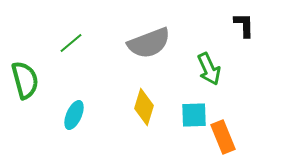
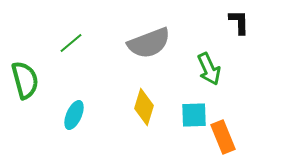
black L-shape: moved 5 px left, 3 px up
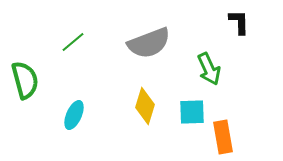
green line: moved 2 px right, 1 px up
yellow diamond: moved 1 px right, 1 px up
cyan square: moved 2 px left, 3 px up
orange rectangle: rotated 12 degrees clockwise
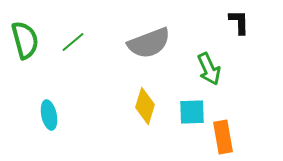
green semicircle: moved 40 px up
cyan ellipse: moved 25 px left; rotated 36 degrees counterclockwise
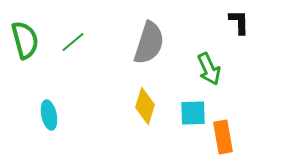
gray semicircle: rotated 51 degrees counterclockwise
cyan square: moved 1 px right, 1 px down
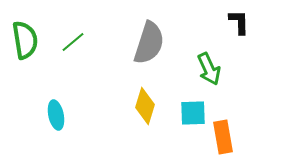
green semicircle: rotated 6 degrees clockwise
cyan ellipse: moved 7 px right
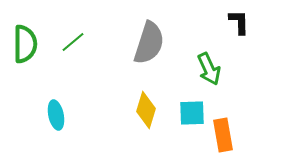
green semicircle: moved 4 px down; rotated 9 degrees clockwise
yellow diamond: moved 1 px right, 4 px down
cyan square: moved 1 px left
orange rectangle: moved 2 px up
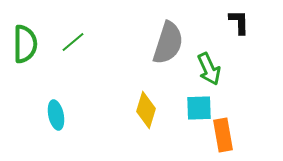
gray semicircle: moved 19 px right
cyan square: moved 7 px right, 5 px up
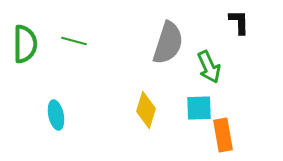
green line: moved 1 px right, 1 px up; rotated 55 degrees clockwise
green arrow: moved 2 px up
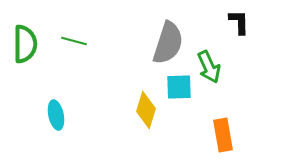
cyan square: moved 20 px left, 21 px up
